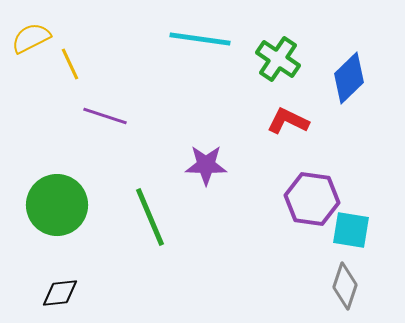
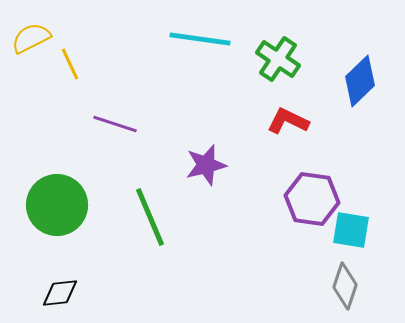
blue diamond: moved 11 px right, 3 px down
purple line: moved 10 px right, 8 px down
purple star: rotated 15 degrees counterclockwise
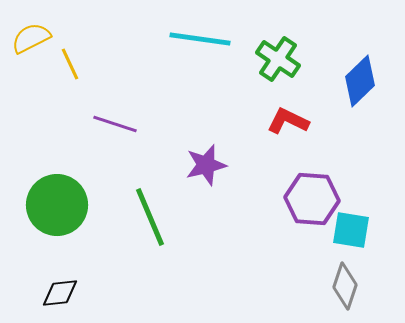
purple hexagon: rotated 4 degrees counterclockwise
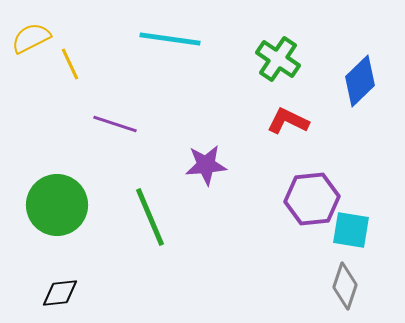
cyan line: moved 30 px left
purple star: rotated 9 degrees clockwise
purple hexagon: rotated 10 degrees counterclockwise
